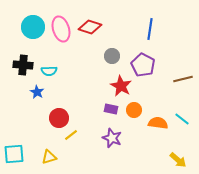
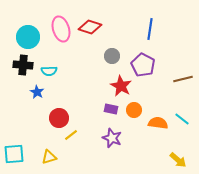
cyan circle: moved 5 px left, 10 px down
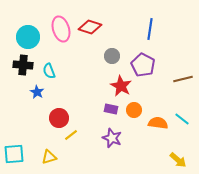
cyan semicircle: rotated 70 degrees clockwise
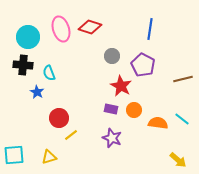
cyan semicircle: moved 2 px down
cyan square: moved 1 px down
